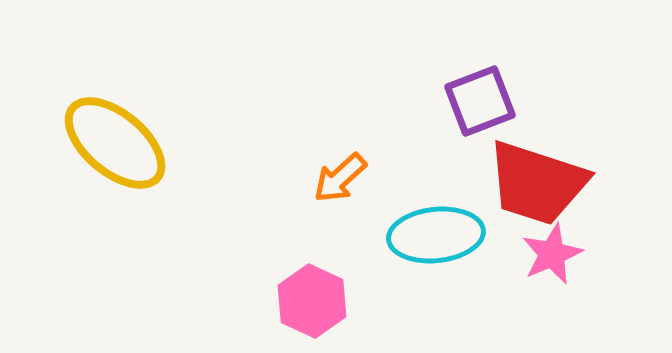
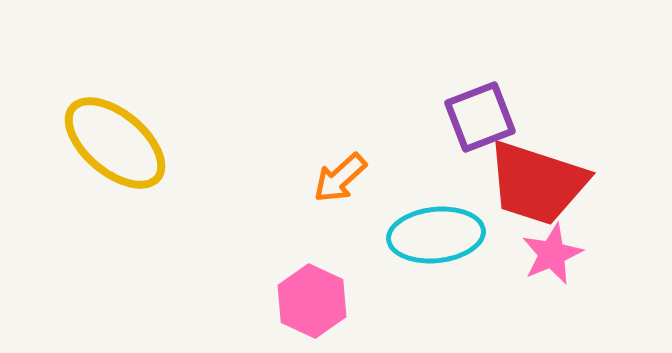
purple square: moved 16 px down
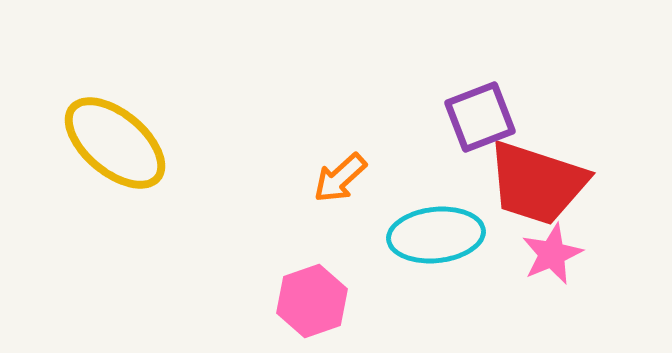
pink hexagon: rotated 16 degrees clockwise
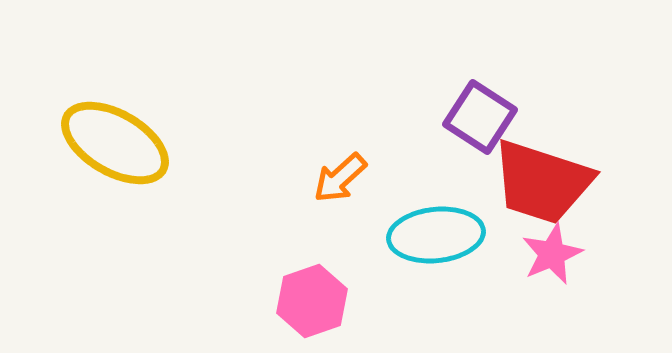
purple square: rotated 36 degrees counterclockwise
yellow ellipse: rotated 10 degrees counterclockwise
red trapezoid: moved 5 px right, 1 px up
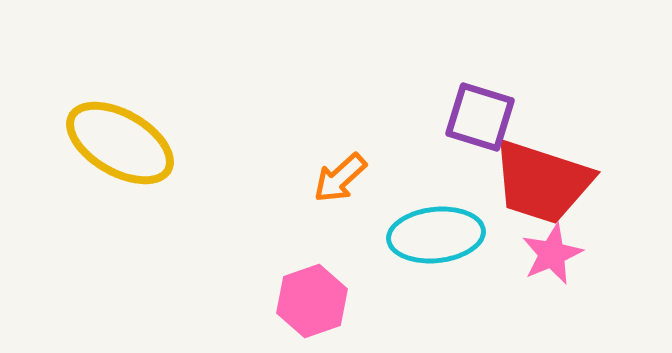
purple square: rotated 16 degrees counterclockwise
yellow ellipse: moved 5 px right
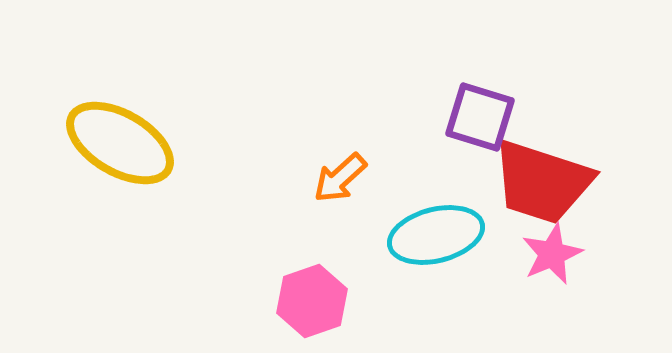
cyan ellipse: rotated 8 degrees counterclockwise
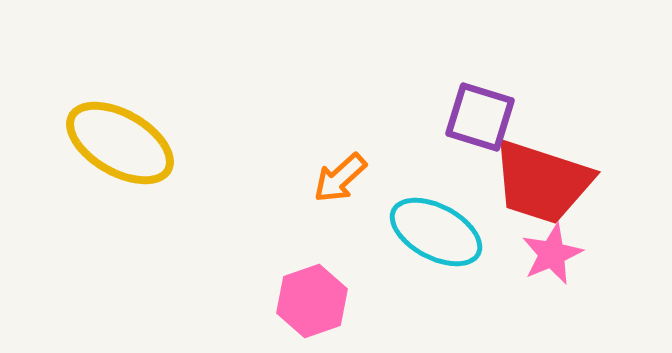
cyan ellipse: moved 3 px up; rotated 42 degrees clockwise
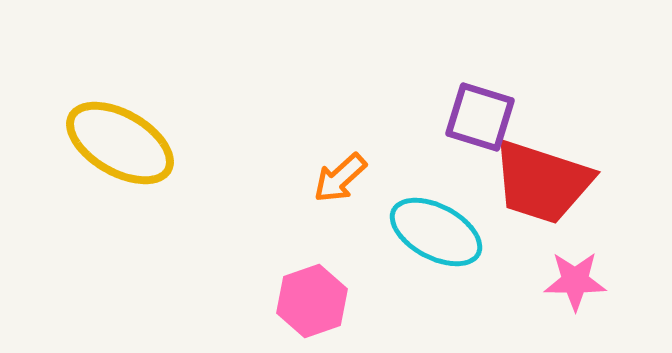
pink star: moved 23 px right, 27 px down; rotated 24 degrees clockwise
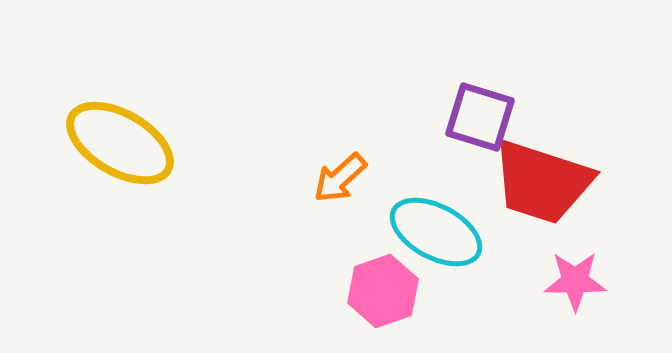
pink hexagon: moved 71 px right, 10 px up
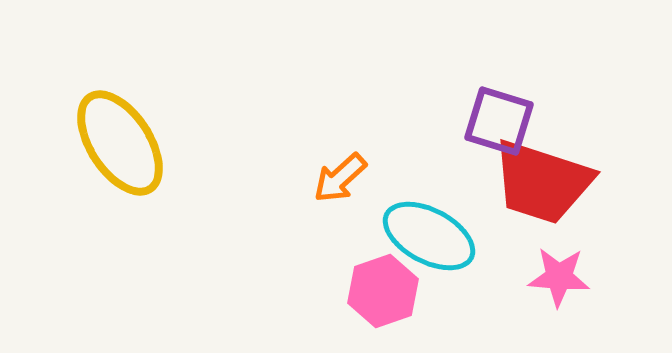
purple square: moved 19 px right, 4 px down
yellow ellipse: rotated 27 degrees clockwise
cyan ellipse: moved 7 px left, 4 px down
pink star: moved 16 px left, 4 px up; rotated 4 degrees clockwise
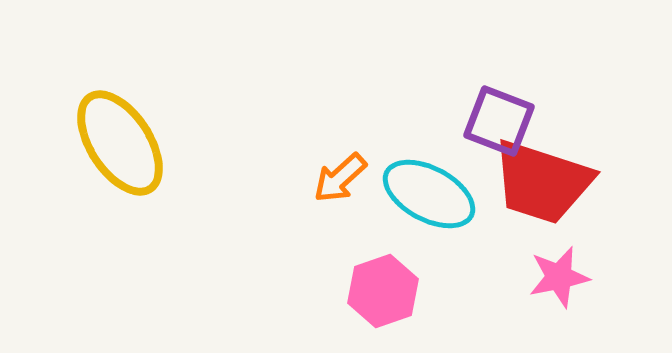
purple square: rotated 4 degrees clockwise
cyan ellipse: moved 42 px up
pink star: rotated 16 degrees counterclockwise
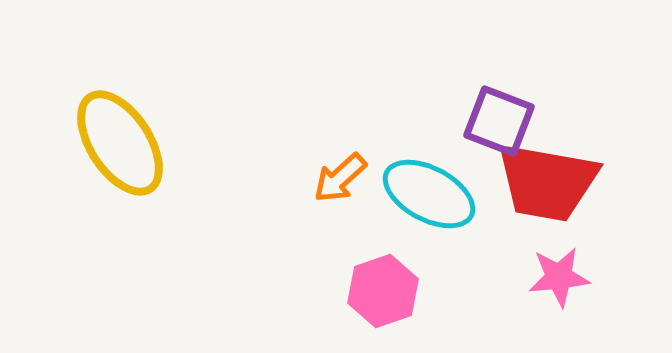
red trapezoid: moved 5 px right; rotated 8 degrees counterclockwise
pink star: rotated 6 degrees clockwise
